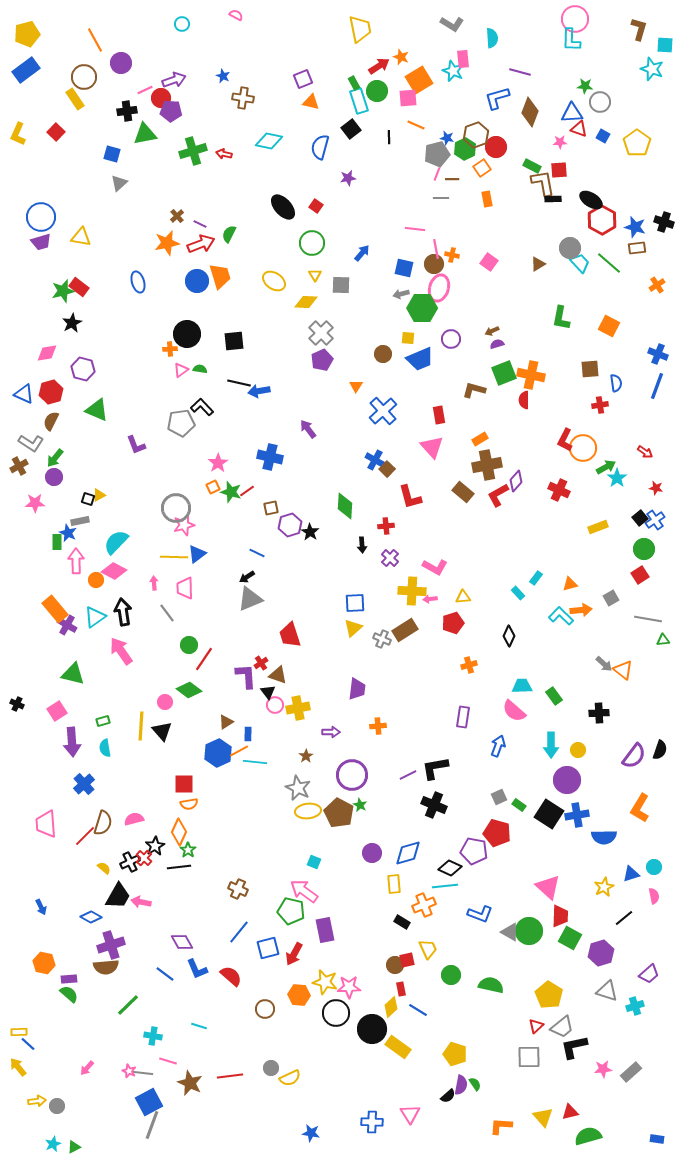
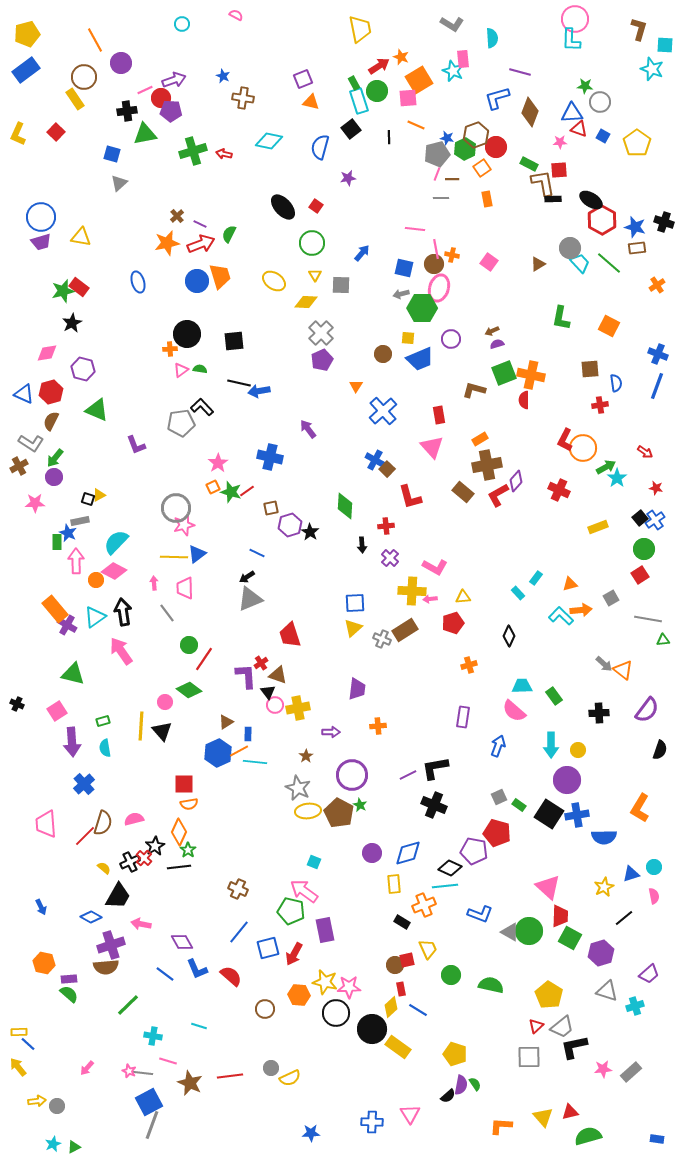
green rectangle at (532, 166): moved 3 px left, 2 px up
purple semicircle at (634, 756): moved 13 px right, 46 px up
pink arrow at (141, 902): moved 22 px down
blue star at (311, 1133): rotated 12 degrees counterclockwise
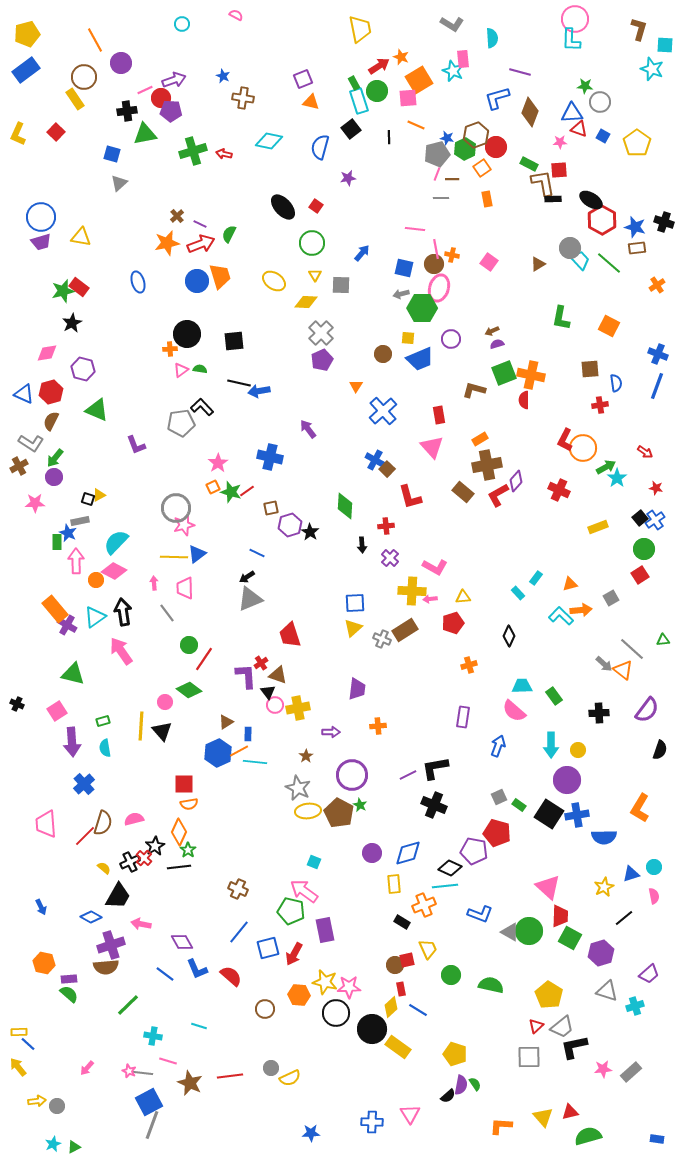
cyan trapezoid at (580, 263): moved 3 px up
gray line at (648, 619): moved 16 px left, 30 px down; rotated 32 degrees clockwise
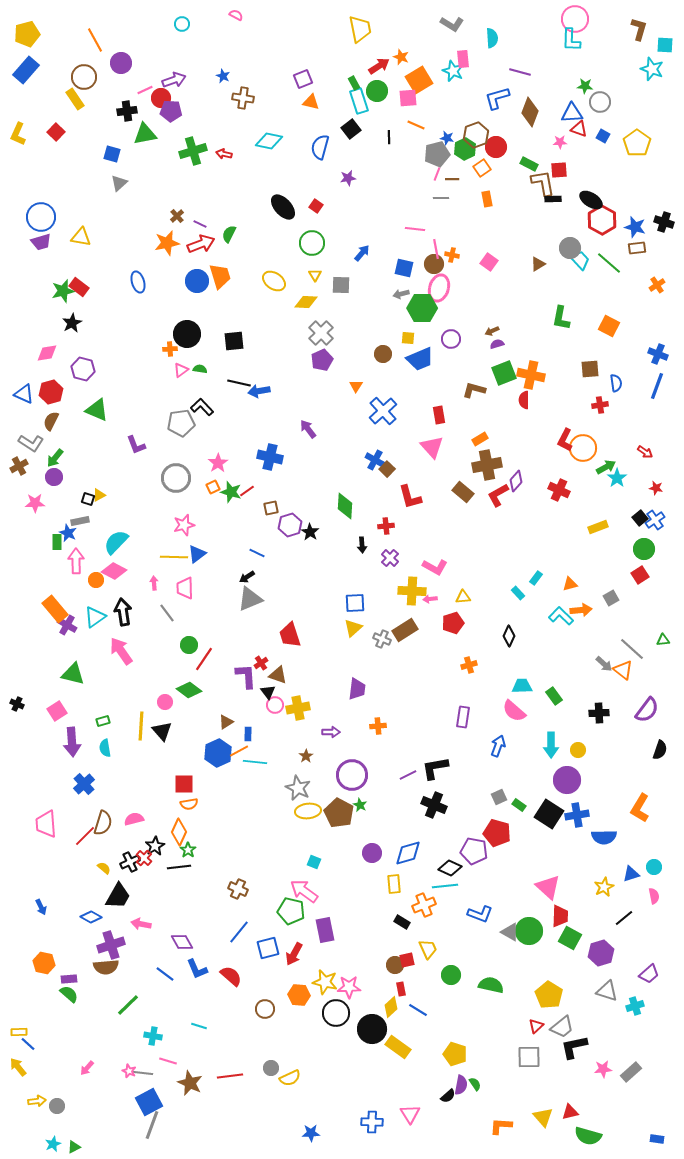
blue rectangle at (26, 70): rotated 12 degrees counterclockwise
gray circle at (176, 508): moved 30 px up
green semicircle at (588, 1136): rotated 148 degrees counterclockwise
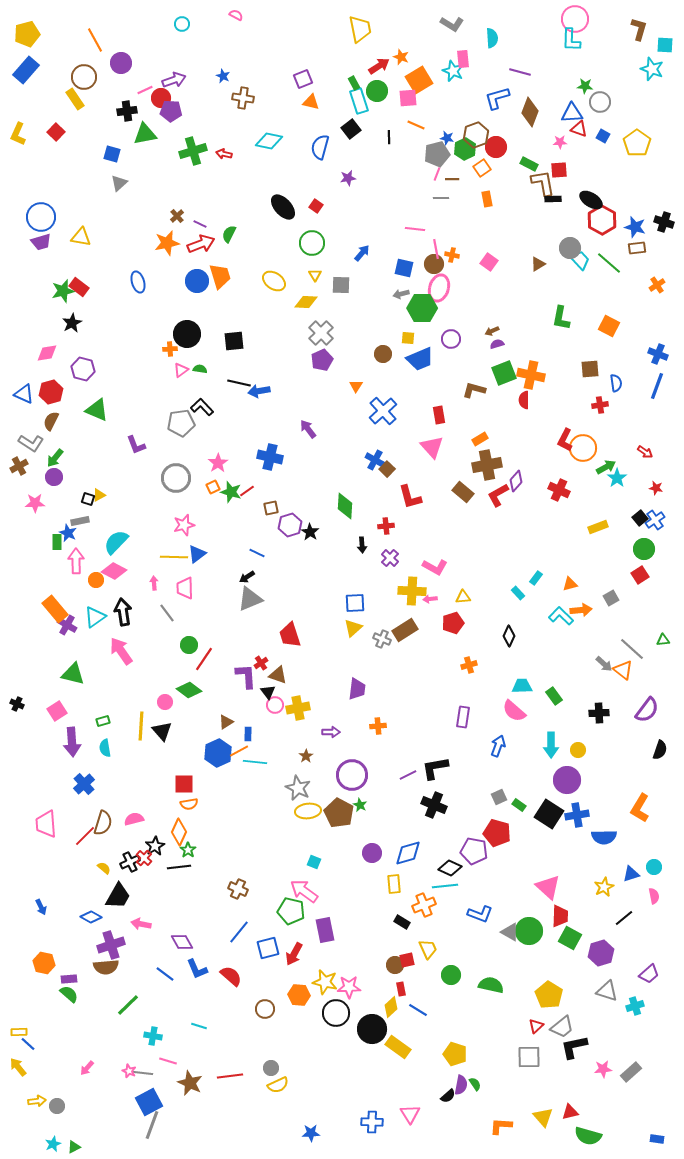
yellow semicircle at (290, 1078): moved 12 px left, 7 px down
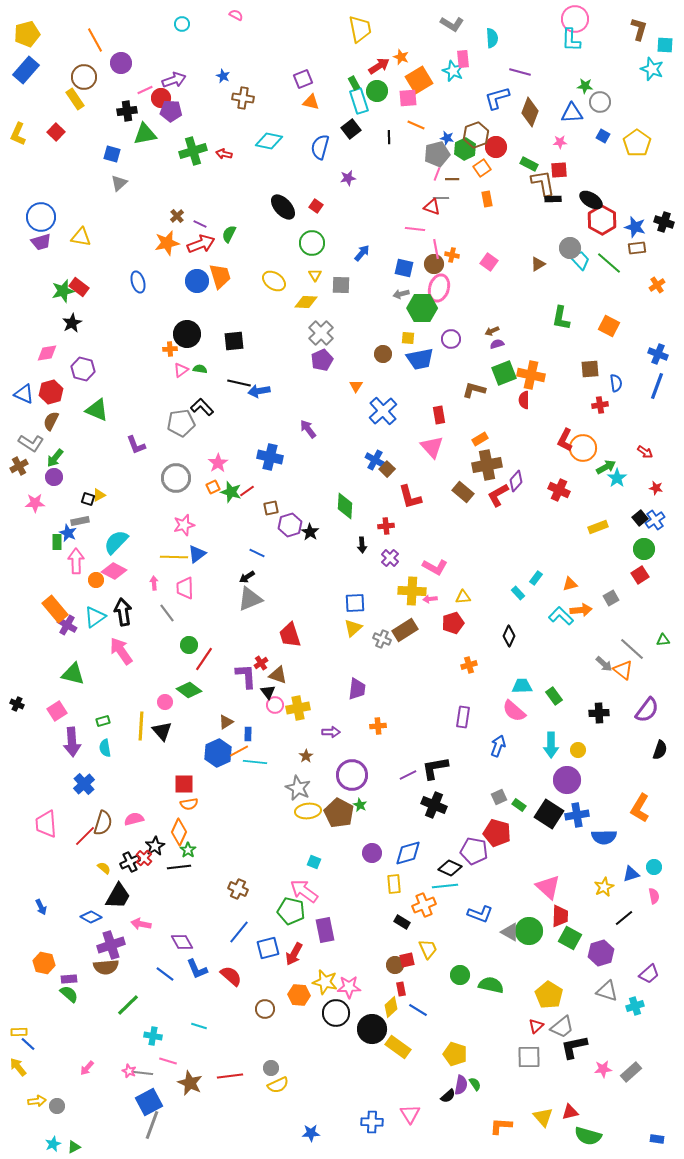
red triangle at (579, 129): moved 147 px left, 78 px down
blue trapezoid at (420, 359): rotated 12 degrees clockwise
green circle at (451, 975): moved 9 px right
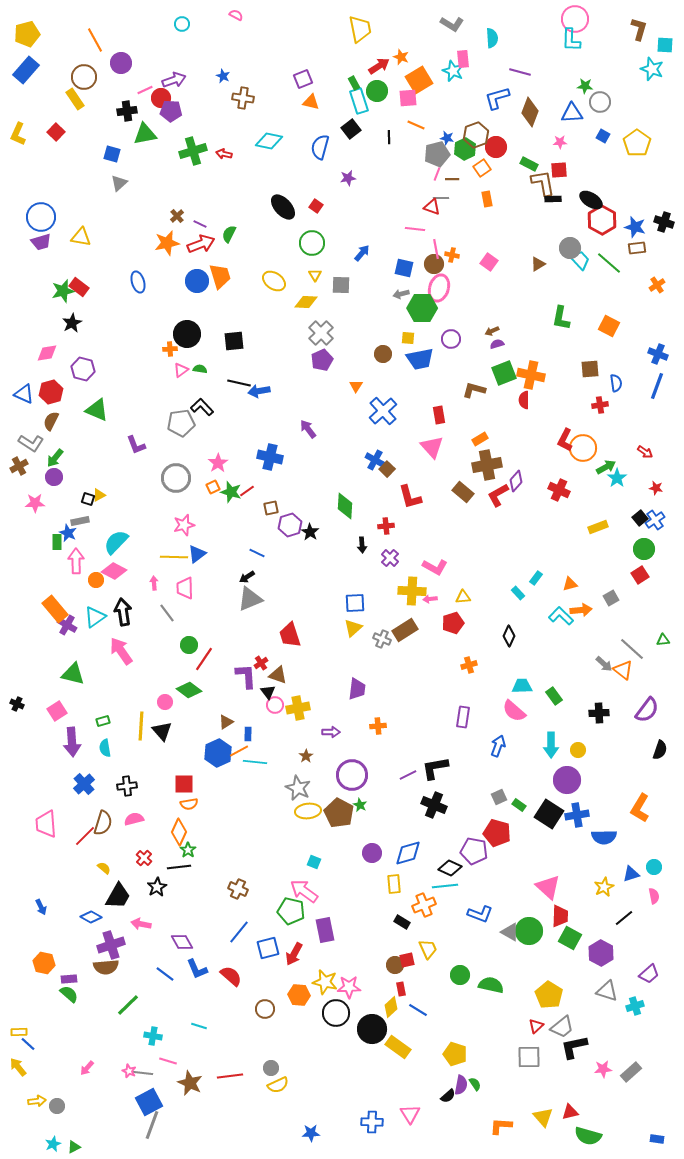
black star at (155, 846): moved 2 px right, 41 px down
black cross at (130, 862): moved 3 px left, 76 px up; rotated 18 degrees clockwise
purple hexagon at (601, 953): rotated 15 degrees counterclockwise
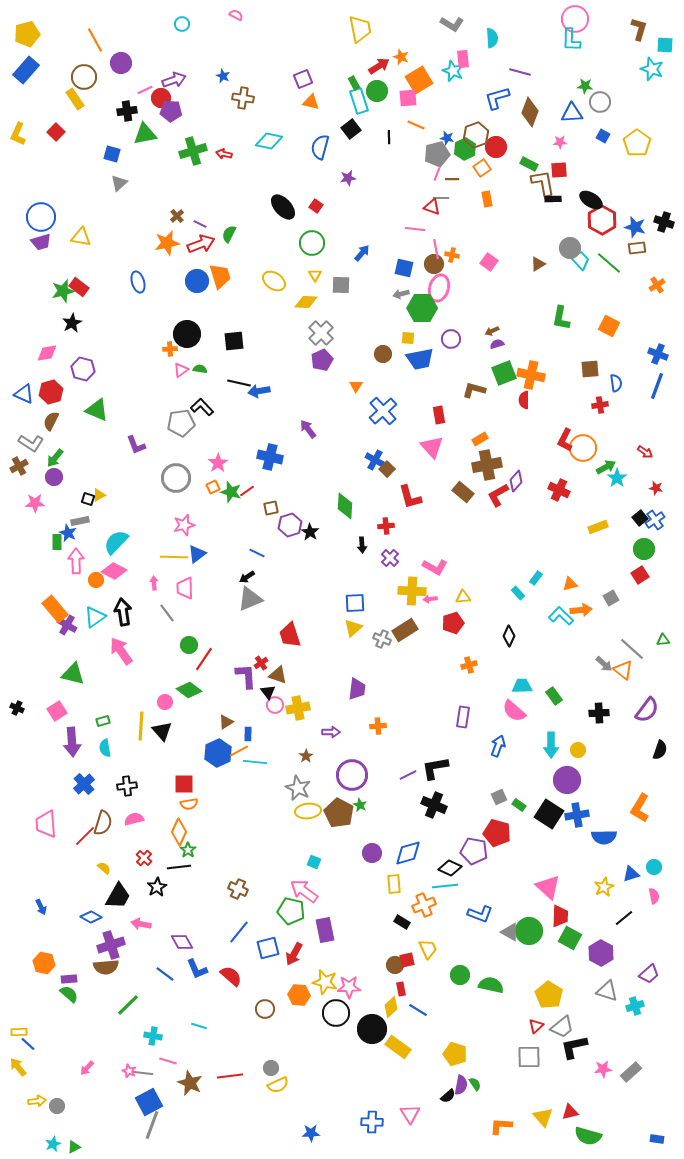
black cross at (17, 704): moved 4 px down
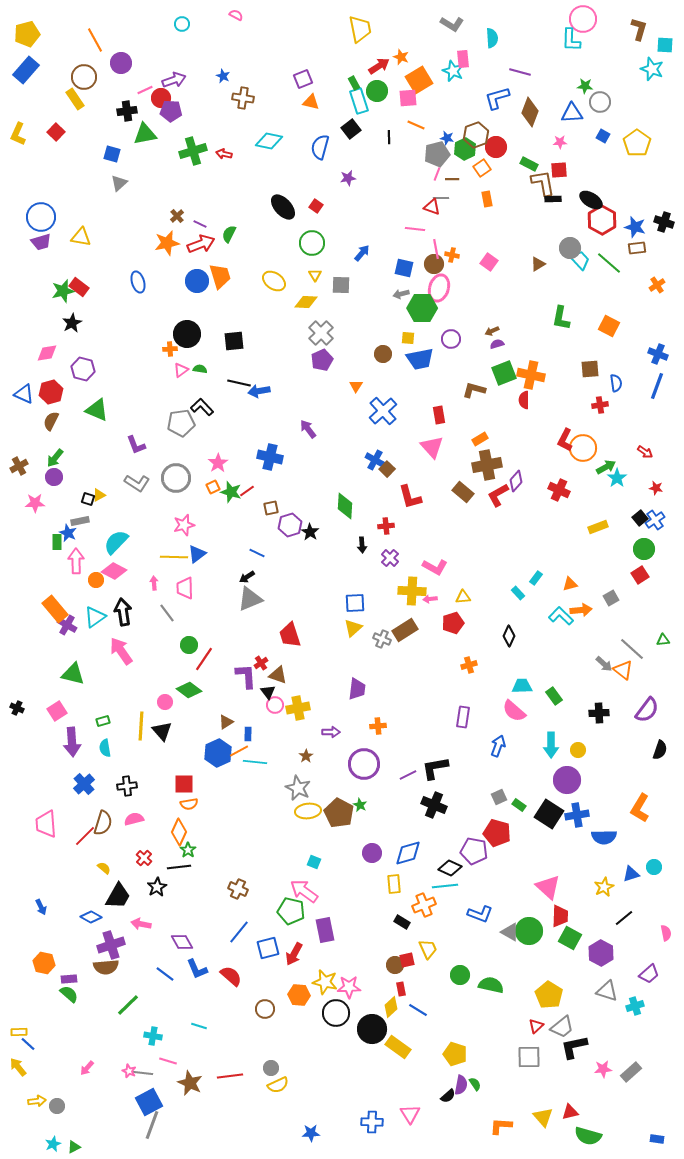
pink circle at (575, 19): moved 8 px right
gray L-shape at (31, 443): moved 106 px right, 40 px down
purple circle at (352, 775): moved 12 px right, 11 px up
pink semicircle at (654, 896): moved 12 px right, 37 px down
